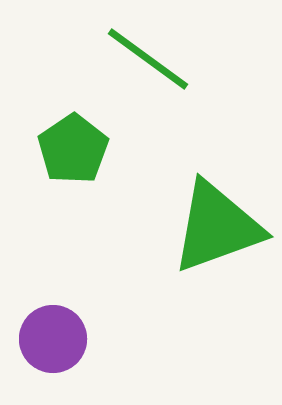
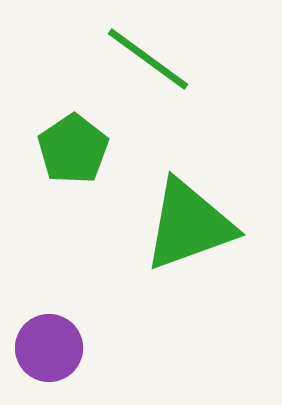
green triangle: moved 28 px left, 2 px up
purple circle: moved 4 px left, 9 px down
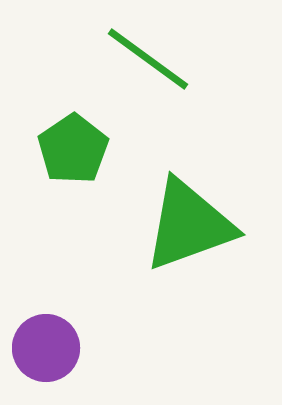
purple circle: moved 3 px left
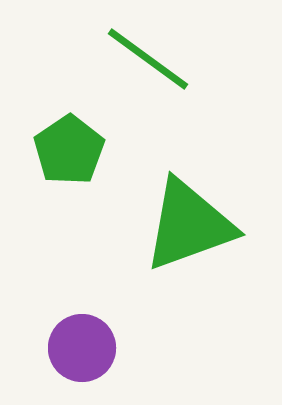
green pentagon: moved 4 px left, 1 px down
purple circle: moved 36 px right
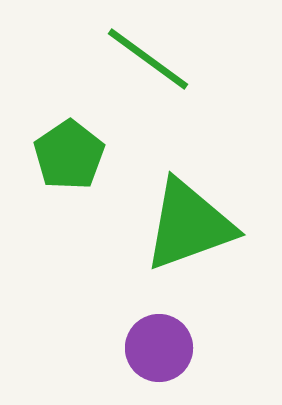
green pentagon: moved 5 px down
purple circle: moved 77 px right
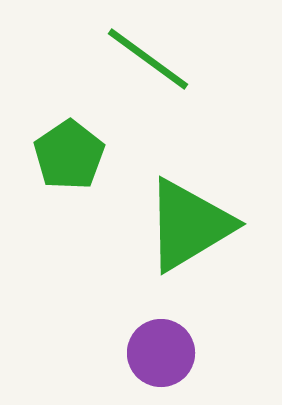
green triangle: rotated 11 degrees counterclockwise
purple circle: moved 2 px right, 5 px down
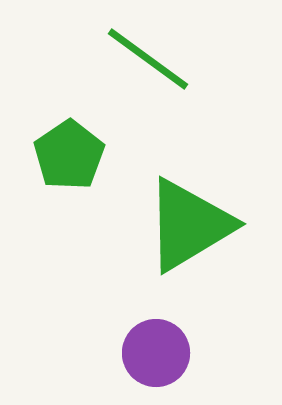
purple circle: moved 5 px left
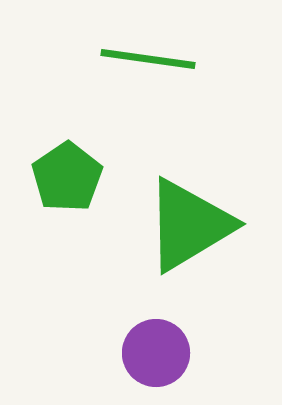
green line: rotated 28 degrees counterclockwise
green pentagon: moved 2 px left, 22 px down
